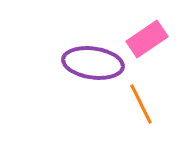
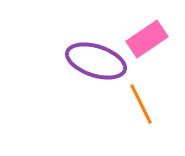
purple ellipse: moved 3 px right, 2 px up; rotated 10 degrees clockwise
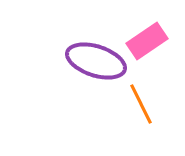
pink rectangle: moved 2 px down
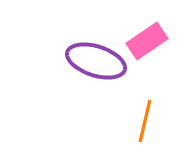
orange line: moved 4 px right, 17 px down; rotated 39 degrees clockwise
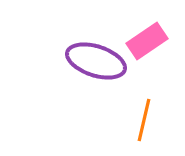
orange line: moved 1 px left, 1 px up
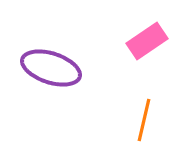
purple ellipse: moved 45 px left, 7 px down
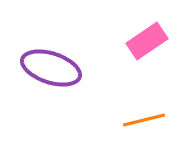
orange line: rotated 63 degrees clockwise
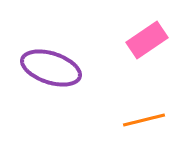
pink rectangle: moved 1 px up
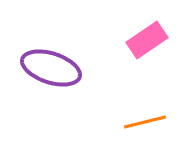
orange line: moved 1 px right, 2 px down
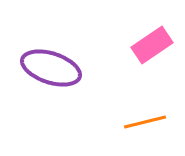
pink rectangle: moved 5 px right, 5 px down
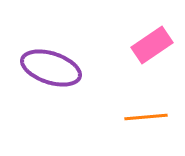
orange line: moved 1 px right, 5 px up; rotated 9 degrees clockwise
